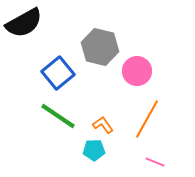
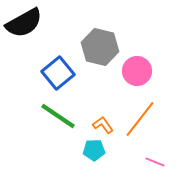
orange line: moved 7 px left; rotated 9 degrees clockwise
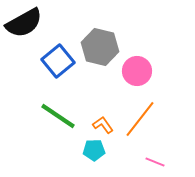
blue square: moved 12 px up
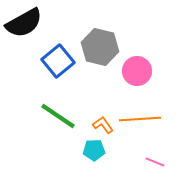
orange line: rotated 48 degrees clockwise
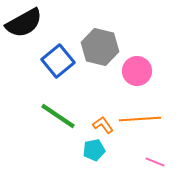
cyan pentagon: rotated 10 degrees counterclockwise
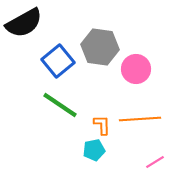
gray hexagon: rotated 6 degrees counterclockwise
pink circle: moved 1 px left, 2 px up
green line: moved 2 px right, 11 px up
orange L-shape: moved 1 px left; rotated 35 degrees clockwise
pink line: rotated 54 degrees counterclockwise
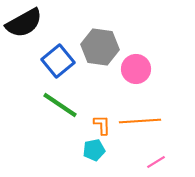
orange line: moved 2 px down
pink line: moved 1 px right
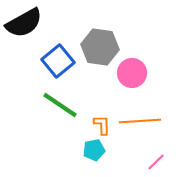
pink circle: moved 4 px left, 4 px down
pink line: rotated 12 degrees counterclockwise
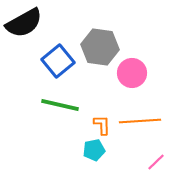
green line: rotated 21 degrees counterclockwise
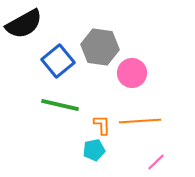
black semicircle: moved 1 px down
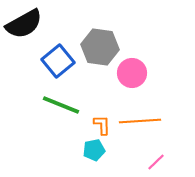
green line: moved 1 px right; rotated 9 degrees clockwise
